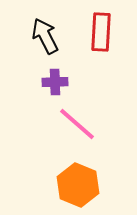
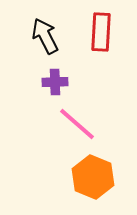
orange hexagon: moved 15 px right, 8 px up
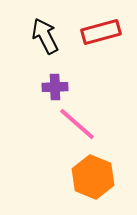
red rectangle: rotated 72 degrees clockwise
purple cross: moved 5 px down
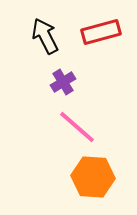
purple cross: moved 8 px right, 5 px up; rotated 30 degrees counterclockwise
pink line: moved 3 px down
orange hexagon: rotated 18 degrees counterclockwise
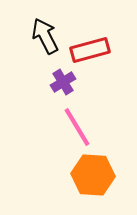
red rectangle: moved 11 px left, 18 px down
pink line: rotated 18 degrees clockwise
orange hexagon: moved 2 px up
